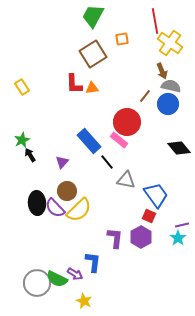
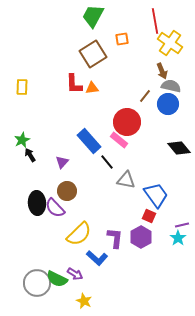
yellow rectangle: rotated 35 degrees clockwise
yellow semicircle: moved 24 px down
blue L-shape: moved 4 px right, 4 px up; rotated 125 degrees clockwise
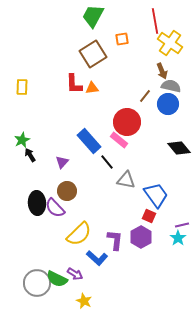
purple L-shape: moved 2 px down
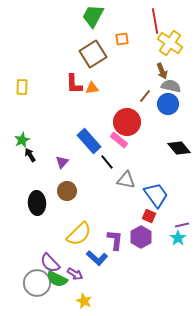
purple semicircle: moved 5 px left, 55 px down
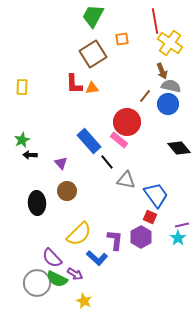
black arrow: rotated 56 degrees counterclockwise
purple triangle: moved 1 px left, 1 px down; rotated 24 degrees counterclockwise
red square: moved 1 px right, 1 px down
purple semicircle: moved 2 px right, 5 px up
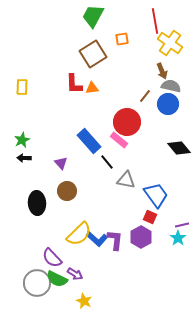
black arrow: moved 6 px left, 3 px down
blue L-shape: moved 19 px up
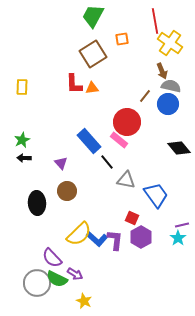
red square: moved 18 px left, 1 px down
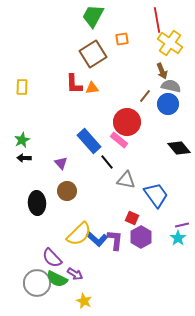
red line: moved 2 px right, 1 px up
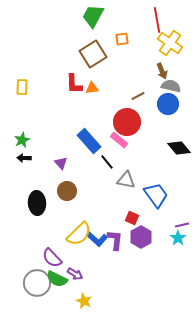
brown line: moved 7 px left; rotated 24 degrees clockwise
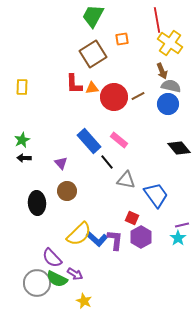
red circle: moved 13 px left, 25 px up
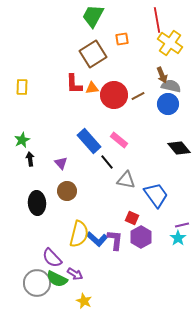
brown arrow: moved 4 px down
red circle: moved 2 px up
black arrow: moved 6 px right, 1 px down; rotated 80 degrees clockwise
yellow semicircle: rotated 32 degrees counterclockwise
